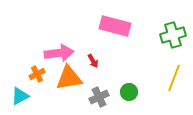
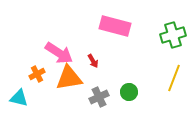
pink arrow: rotated 40 degrees clockwise
cyan triangle: moved 1 px left, 2 px down; rotated 42 degrees clockwise
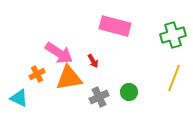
cyan triangle: rotated 12 degrees clockwise
